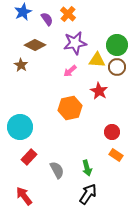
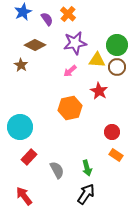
black arrow: moved 2 px left
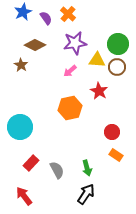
purple semicircle: moved 1 px left, 1 px up
green circle: moved 1 px right, 1 px up
red rectangle: moved 2 px right, 6 px down
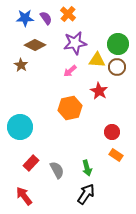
blue star: moved 2 px right, 6 px down; rotated 24 degrees clockwise
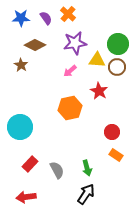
blue star: moved 4 px left
red rectangle: moved 1 px left, 1 px down
red arrow: moved 2 px right, 1 px down; rotated 60 degrees counterclockwise
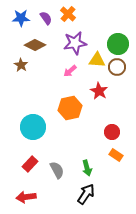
cyan circle: moved 13 px right
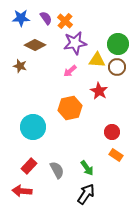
orange cross: moved 3 px left, 7 px down
brown star: moved 1 px left, 1 px down; rotated 16 degrees counterclockwise
red rectangle: moved 1 px left, 2 px down
green arrow: rotated 21 degrees counterclockwise
red arrow: moved 4 px left, 6 px up; rotated 12 degrees clockwise
